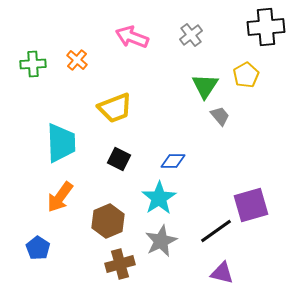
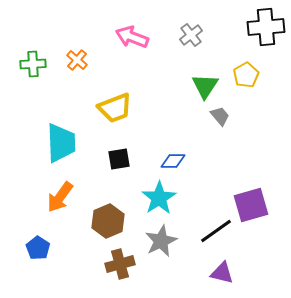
black square: rotated 35 degrees counterclockwise
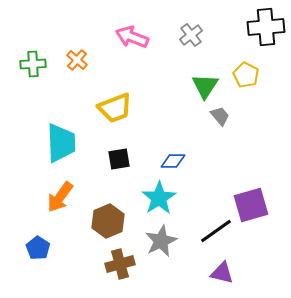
yellow pentagon: rotated 15 degrees counterclockwise
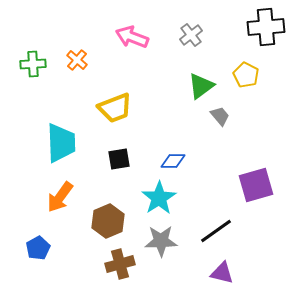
green triangle: moved 4 px left; rotated 20 degrees clockwise
purple square: moved 5 px right, 20 px up
gray star: rotated 24 degrees clockwise
blue pentagon: rotated 10 degrees clockwise
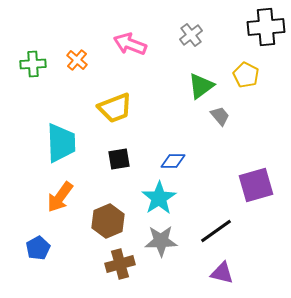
pink arrow: moved 2 px left, 7 px down
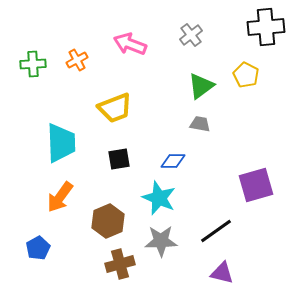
orange cross: rotated 20 degrees clockwise
gray trapezoid: moved 20 px left, 8 px down; rotated 40 degrees counterclockwise
cyan star: rotated 16 degrees counterclockwise
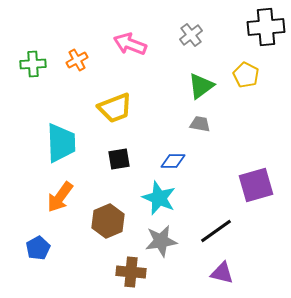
gray star: rotated 8 degrees counterclockwise
brown cross: moved 11 px right, 8 px down; rotated 20 degrees clockwise
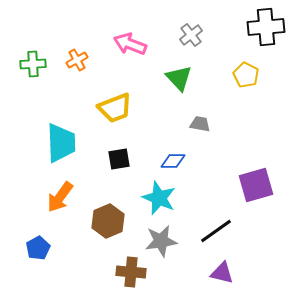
green triangle: moved 22 px left, 8 px up; rotated 36 degrees counterclockwise
